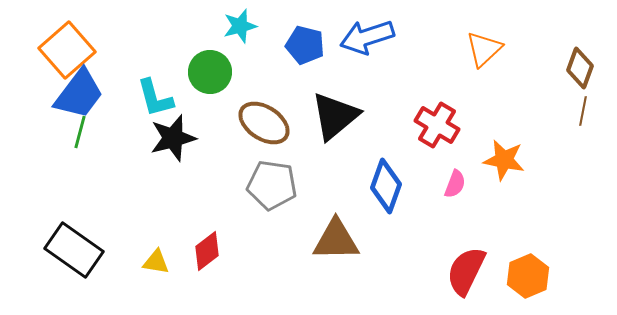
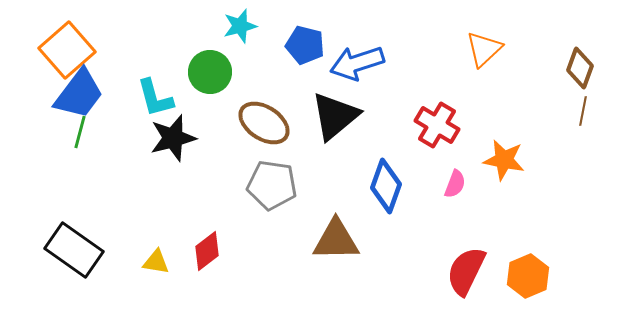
blue arrow: moved 10 px left, 26 px down
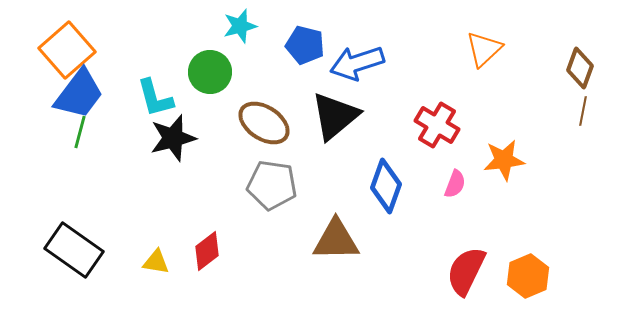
orange star: rotated 18 degrees counterclockwise
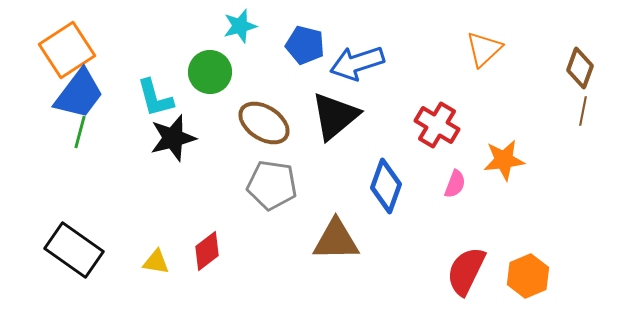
orange square: rotated 8 degrees clockwise
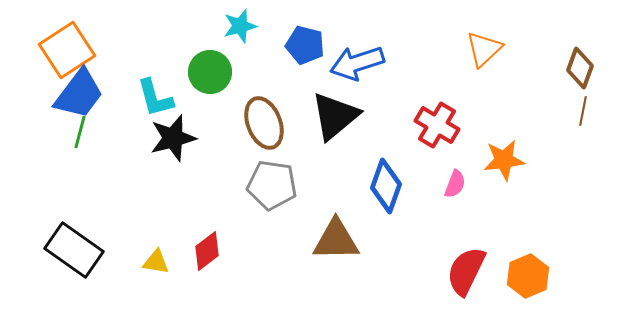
brown ellipse: rotated 36 degrees clockwise
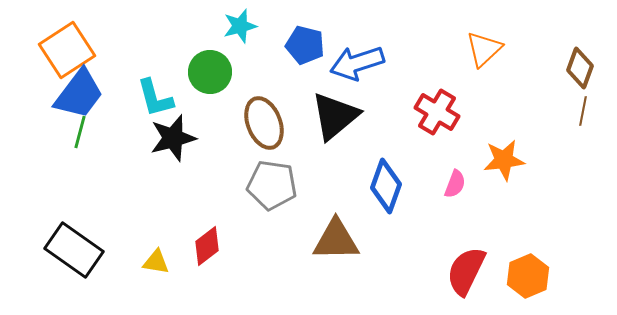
red cross: moved 13 px up
red diamond: moved 5 px up
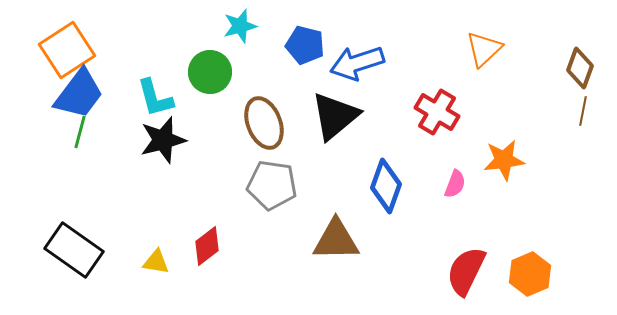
black star: moved 10 px left, 2 px down
orange hexagon: moved 2 px right, 2 px up
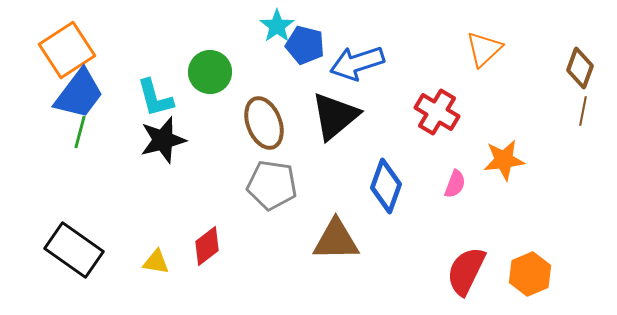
cyan star: moved 37 px right; rotated 20 degrees counterclockwise
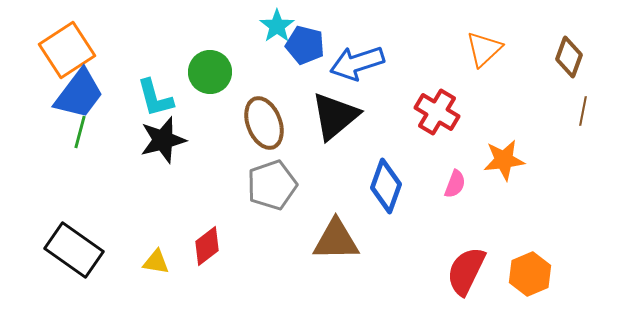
brown diamond: moved 11 px left, 11 px up
gray pentagon: rotated 27 degrees counterclockwise
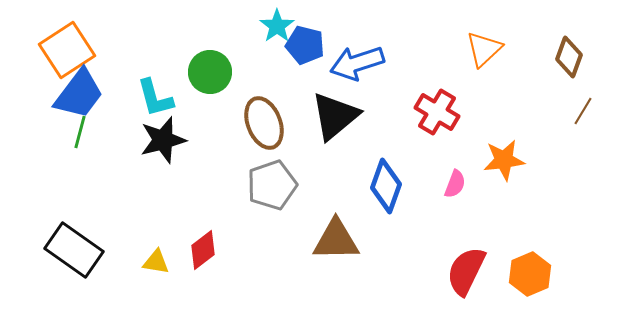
brown line: rotated 20 degrees clockwise
red diamond: moved 4 px left, 4 px down
